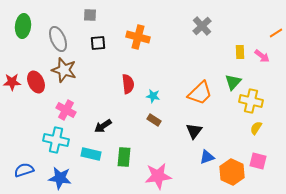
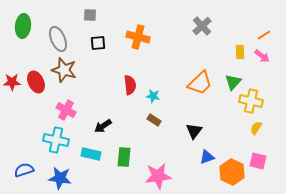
orange line: moved 12 px left, 2 px down
red semicircle: moved 2 px right, 1 px down
orange trapezoid: moved 10 px up
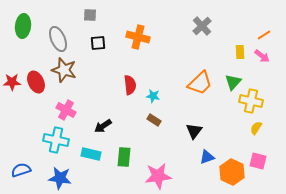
blue semicircle: moved 3 px left
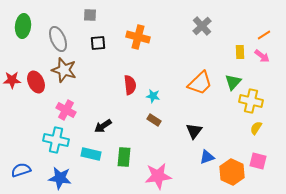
red star: moved 2 px up
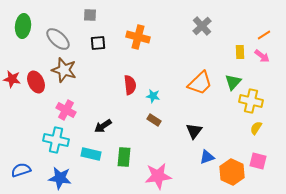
gray ellipse: rotated 25 degrees counterclockwise
red star: moved 1 px up; rotated 12 degrees clockwise
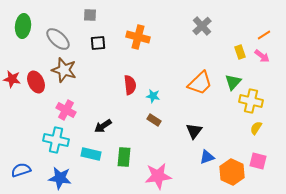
yellow rectangle: rotated 16 degrees counterclockwise
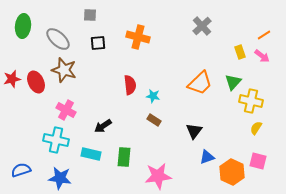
red star: rotated 24 degrees counterclockwise
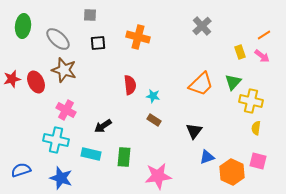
orange trapezoid: moved 1 px right, 1 px down
yellow semicircle: rotated 24 degrees counterclockwise
blue star: moved 1 px right; rotated 10 degrees clockwise
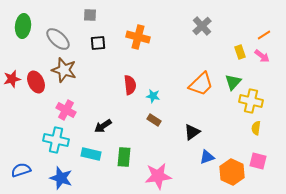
black triangle: moved 2 px left, 1 px down; rotated 18 degrees clockwise
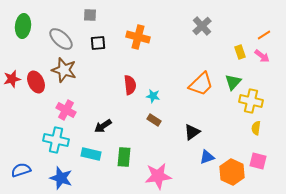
gray ellipse: moved 3 px right
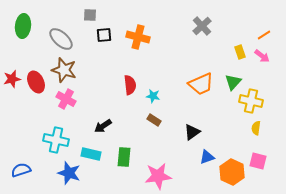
black square: moved 6 px right, 8 px up
orange trapezoid: rotated 20 degrees clockwise
pink cross: moved 11 px up
blue star: moved 8 px right, 5 px up
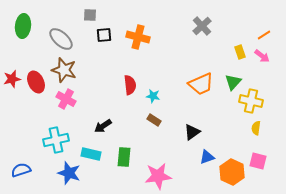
cyan cross: rotated 25 degrees counterclockwise
